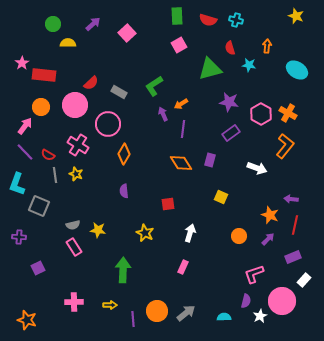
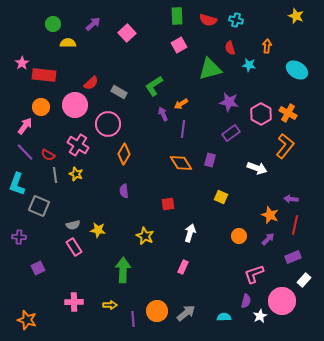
yellow star at (145, 233): moved 3 px down
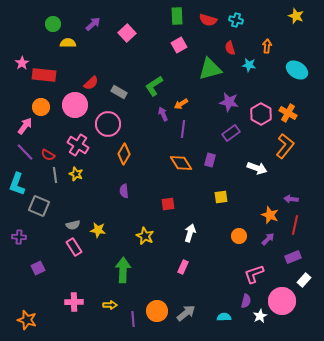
yellow square at (221, 197): rotated 32 degrees counterclockwise
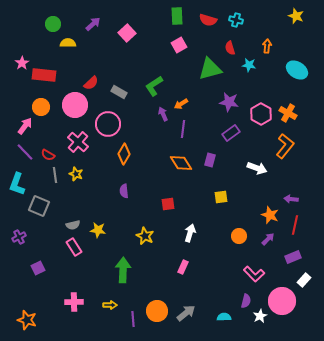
pink cross at (78, 145): moved 3 px up; rotated 10 degrees clockwise
purple cross at (19, 237): rotated 32 degrees counterclockwise
pink L-shape at (254, 274): rotated 115 degrees counterclockwise
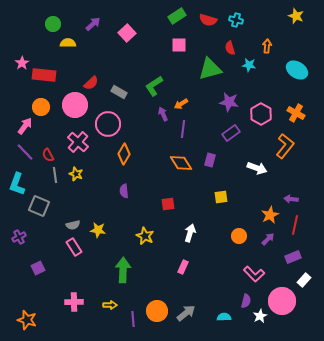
green rectangle at (177, 16): rotated 60 degrees clockwise
pink square at (179, 45): rotated 28 degrees clockwise
orange cross at (288, 113): moved 8 px right
red semicircle at (48, 155): rotated 32 degrees clockwise
orange star at (270, 215): rotated 24 degrees clockwise
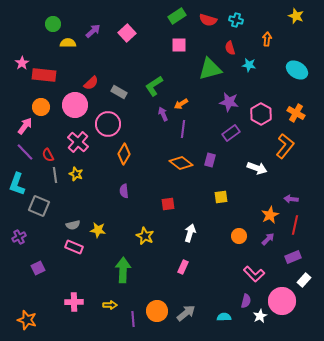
purple arrow at (93, 24): moved 7 px down
orange arrow at (267, 46): moved 7 px up
orange diamond at (181, 163): rotated 20 degrees counterclockwise
pink rectangle at (74, 247): rotated 36 degrees counterclockwise
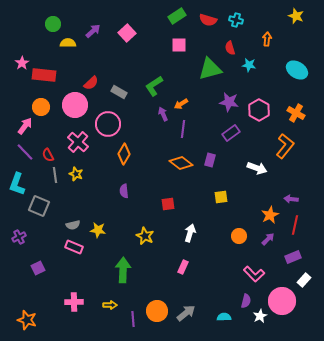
pink hexagon at (261, 114): moved 2 px left, 4 px up
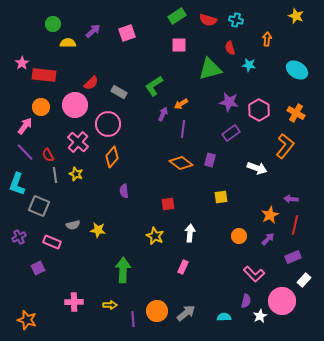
pink square at (127, 33): rotated 24 degrees clockwise
purple arrow at (163, 114): rotated 48 degrees clockwise
orange diamond at (124, 154): moved 12 px left, 3 px down; rotated 10 degrees clockwise
white arrow at (190, 233): rotated 12 degrees counterclockwise
yellow star at (145, 236): moved 10 px right
pink rectangle at (74, 247): moved 22 px left, 5 px up
